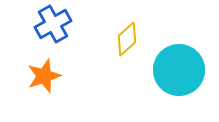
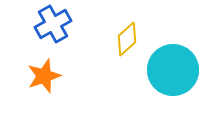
cyan circle: moved 6 px left
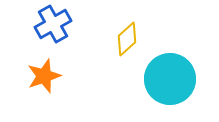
cyan circle: moved 3 px left, 9 px down
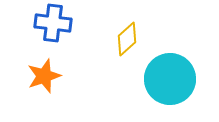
blue cross: moved 1 px up; rotated 36 degrees clockwise
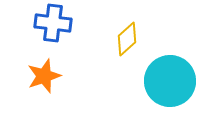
cyan circle: moved 2 px down
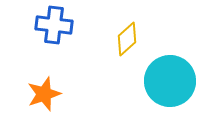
blue cross: moved 1 px right, 2 px down
orange star: moved 18 px down
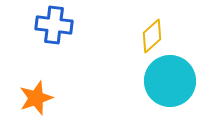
yellow diamond: moved 25 px right, 3 px up
orange star: moved 8 px left, 4 px down
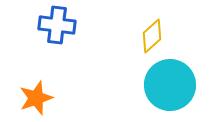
blue cross: moved 3 px right
cyan circle: moved 4 px down
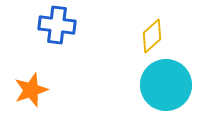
cyan circle: moved 4 px left
orange star: moved 5 px left, 8 px up
